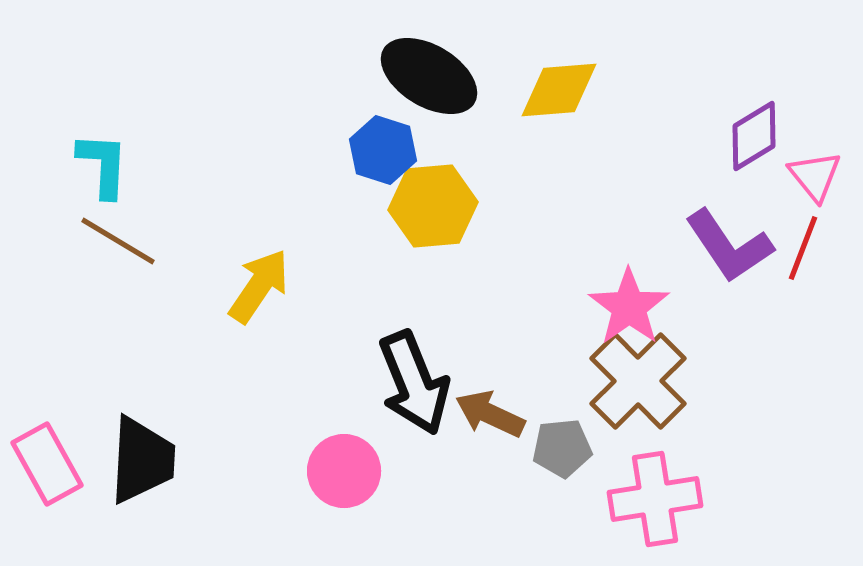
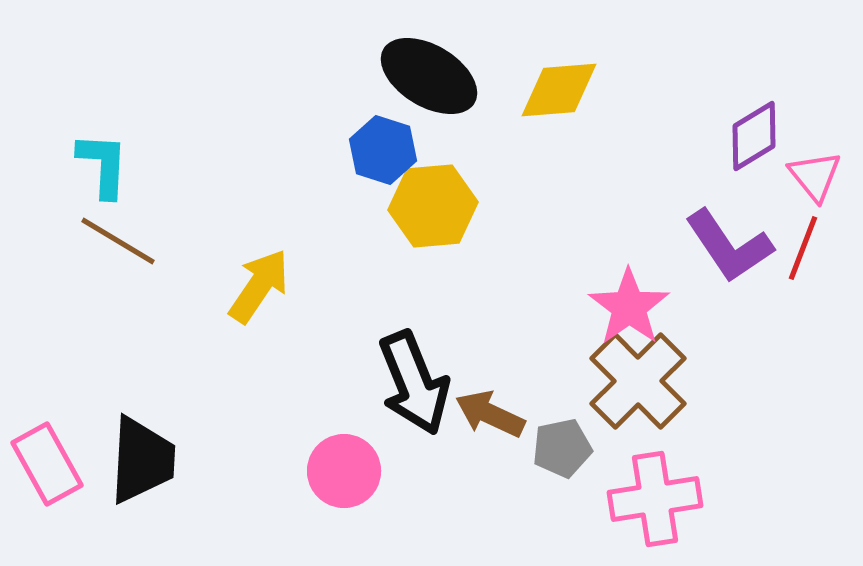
gray pentagon: rotated 6 degrees counterclockwise
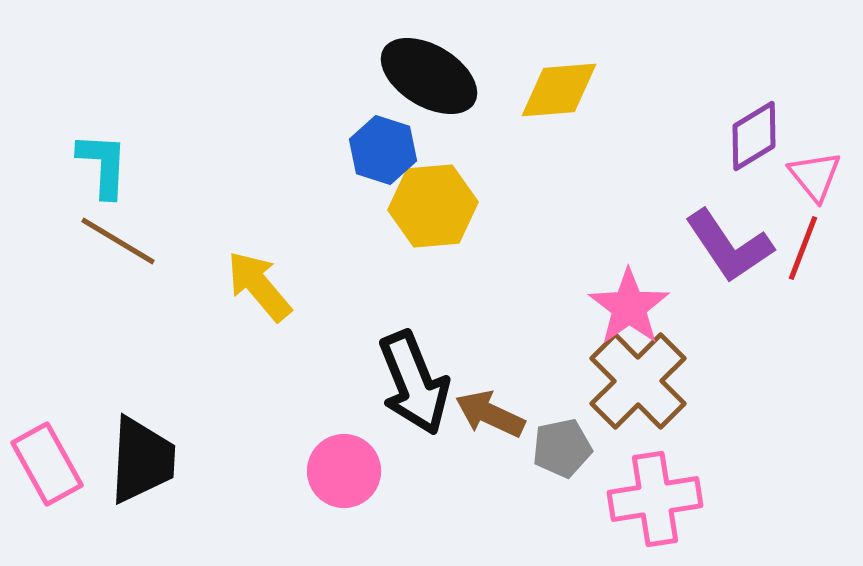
yellow arrow: rotated 74 degrees counterclockwise
